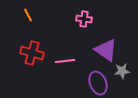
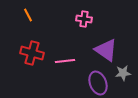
gray star: moved 1 px right, 2 px down
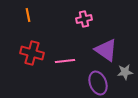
orange line: rotated 16 degrees clockwise
pink cross: rotated 21 degrees counterclockwise
gray star: moved 2 px right, 1 px up
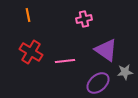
red cross: moved 1 px left, 1 px up; rotated 15 degrees clockwise
purple ellipse: rotated 70 degrees clockwise
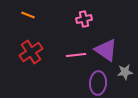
orange line: rotated 56 degrees counterclockwise
red cross: rotated 25 degrees clockwise
pink line: moved 11 px right, 6 px up
purple ellipse: rotated 45 degrees counterclockwise
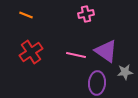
orange line: moved 2 px left
pink cross: moved 2 px right, 5 px up
purple triangle: moved 1 px down
pink line: rotated 18 degrees clockwise
purple ellipse: moved 1 px left
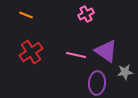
pink cross: rotated 14 degrees counterclockwise
